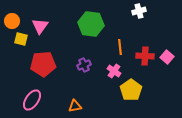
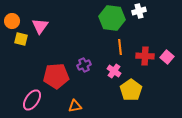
green hexagon: moved 21 px right, 6 px up
red pentagon: moved 13 px right, 12 px down
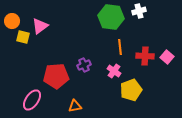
green hexagon: moved 1 px left, 1 px up
pink triangle: rotated 18 degrees clockwise
yellow square: moved 2 px right, 2 px up
yellow pentagon: rotated 15 degrees clockwise
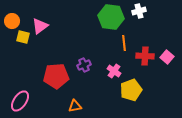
orange line: moved 4 px right, 4 px up
pink ellipse: moved 12 px left, 1 px down
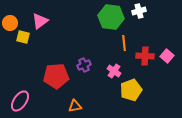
orange circle: moved 2 px left, 2 px down
pink triangle: moved 5 px up
pink square: moved 1 px up
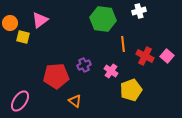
green hexagon: moved 8 px left, 2 px down
pink triangle: moved 1 px up
orange line: moved 1 px left, 1 px down
red cross: rotated 24 degrees clockwise
pink cross: moved 3 px left
orange triangle: moved 5 px up; rotated 48 degrees clockwise
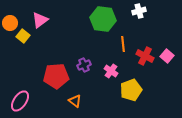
yellow square: moved 1 px up; rotated 24 degrees clockwise
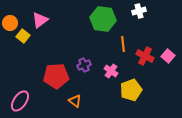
pink square: moved 1 px right
